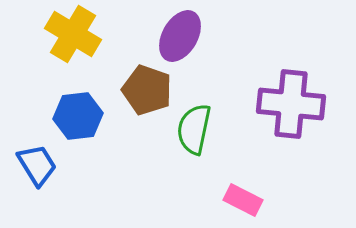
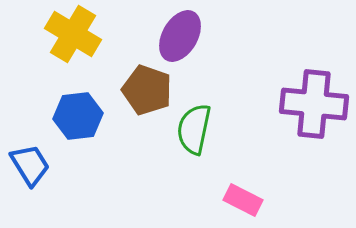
purple cross: moved 23 px right
blue trapezoid: moved 7 px left
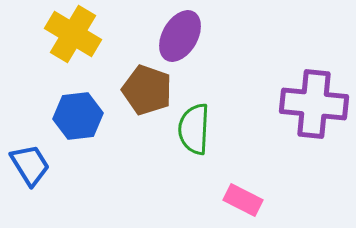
green semicircle: rotated 9 degrees counterclockwise
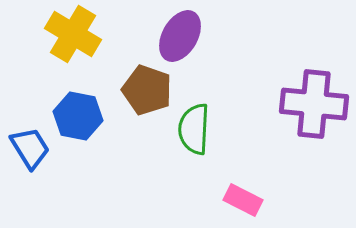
blue hexagon: rotated 18 degrees clockwise
blue trapezoid: moved 17 px up
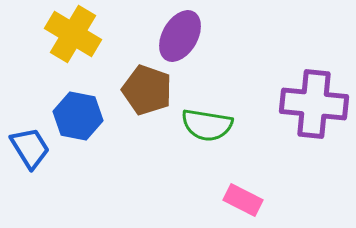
green semicircle: moved 13 px right, 4 px up; rotated 84 degrees counterclockwise
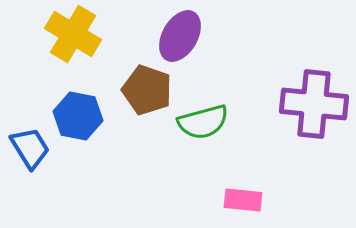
green semicircle: moved 4 px left, 3 px up; rotated 24 degrees counterclockwise
pink rectangle: rotated 21 degrees counterclockwise
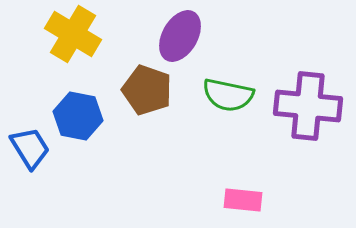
purple cross: moved 6 px left, 2 px down
green semicircle: moved 25 px right, 27 px up; rotated 27 degrees clockwise
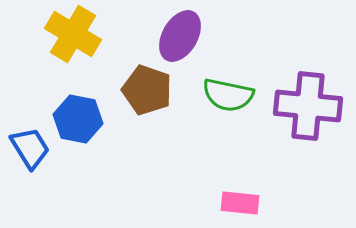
blue hexagon: moved 3 px down
pink rectangle: moved 3 px left, 3 px down
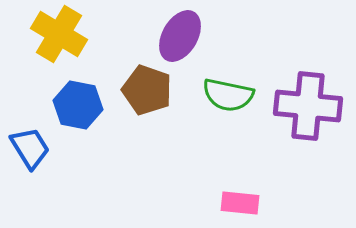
yellow cross: moved 14 px left
blue hexagon: moved 14 px up
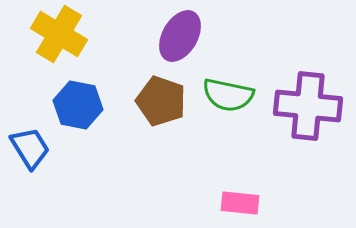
brown pentagon: moved 14 px right, 11 px down
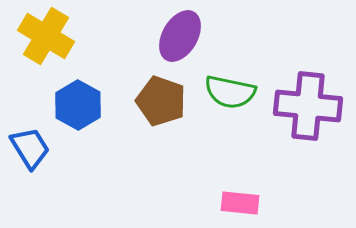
yellow cross: moved 13 px left, 2 px down
green semicircle: moved 2 px right, 3 px up
blue hexagon: rotated 18 degrees clockwise
